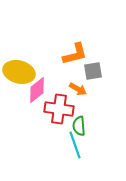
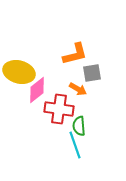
gray square: moved 1 px left, 2 px down
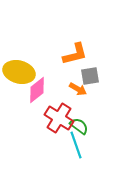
gray square: moved 2 px left, 3 px down
red cross: moved 9 px down; rotated 24 degrees clockwise
green semicircle: rotated 132 degrees clockwise
cyan line: moved 1 px right
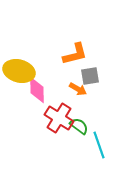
yellow ellipse: moved 1 px up
pink diamond: rotated 52 degrees counterclockwise
cyan line: moved 23 px right
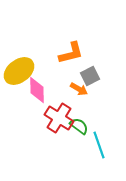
orange L-shape: moved 4 px left, 1 px up
yellow ellipse: rotated 52 degrees counterclockwise
gray square: rotated 18 degrees counterclockwise
orange arrow: moved 1 px right
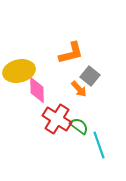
yellow ellipse: rotated 24 degrees clockwise
gray square: rotated 24 degrees counterclockwise
orange arrow: rotated 18 degrees clockwise
red cross: moved 2 px left, 1 px down
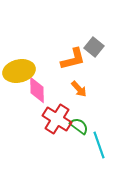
orange L-shape: moved 2 px right, 6 px down
gray square: moved 4 px right, 29 px up
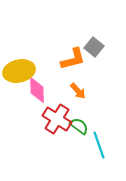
orange arrow: moved 1 px left, 2 px down
